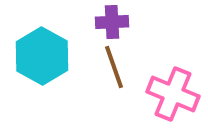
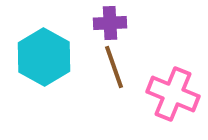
purple cross: moved 2 px left, 1 px down
cyan hexagon: moved 2 px right, 1 px down
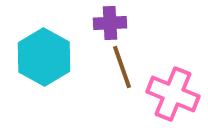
brown line: moved 8 px right
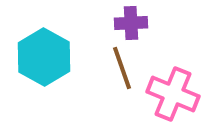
purple cross: moved 21 px right
brown line: moved 1 px down
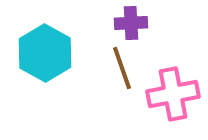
cyan hexagon: moved 1 px right, 4 px up
pink cross: rotated 33 degrees counterclockwise
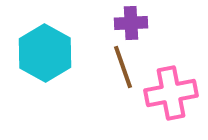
brown line: moved 1 px right, 1 px up
pink cross: moved 2 px left, 1 px up
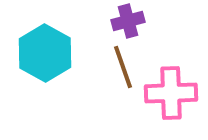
purple cross: moved 3 px left, 2 px up; rotated 12 degrees counterclockwise
pink cross: rotated 9 degrees clockwise
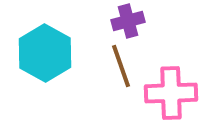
brown line: moved 2 px left, 1 px up
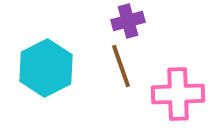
cyan hexagon: moved 1 px right, 15 px down; rotated 4 degrees clockwise
pink cross: moved 7 px right, 1 px down
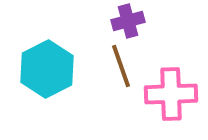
cyan hexagon: moved 1 px right, 1 px down
pink cross: moved 7 px left
